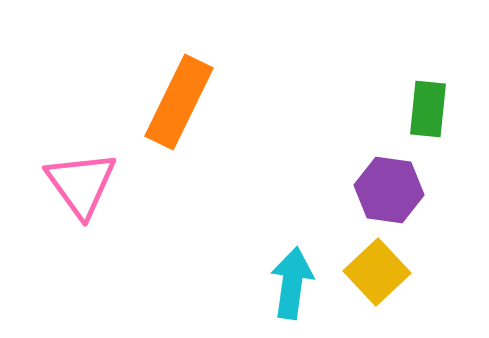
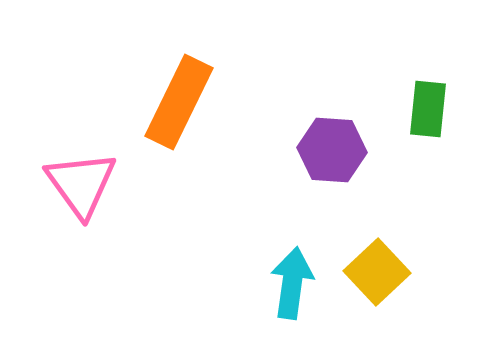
purple hexagon: moved 57 px left, 40 px up; rotated 4 degrees counterclockwise
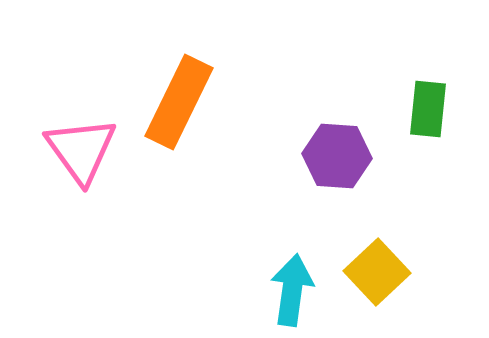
purple hexagon: moved 5 px right, 6 px down
pink triangle: moved 34 px up
cyan arrow: moved 7 px down
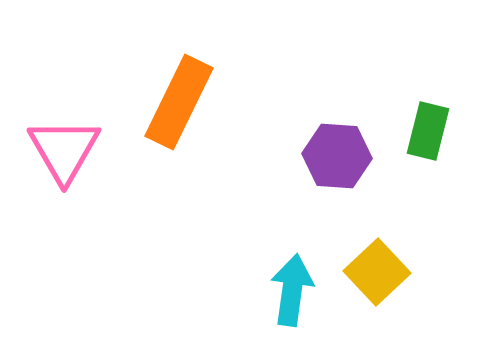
green rectangle: moved 22 px down; rotated 8 degrees clockwise
pink triangle: moved 17 px left; rotated 6 degrees clockwise
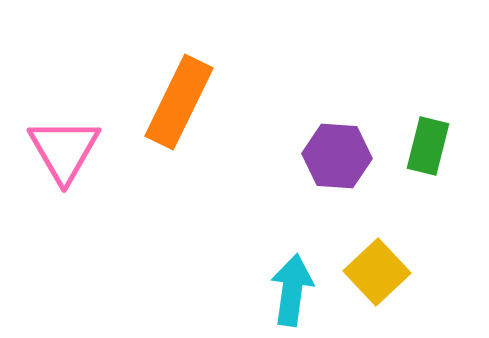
green rectangle: moved 15 px down
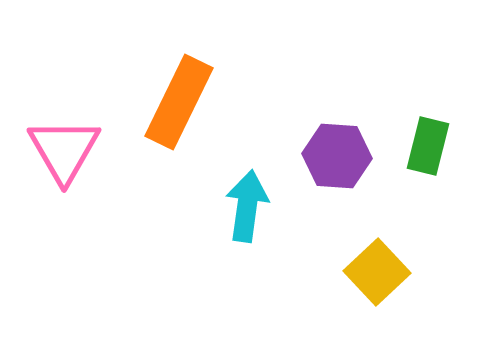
cyan arrow: moved 45 px left, 84 px up
